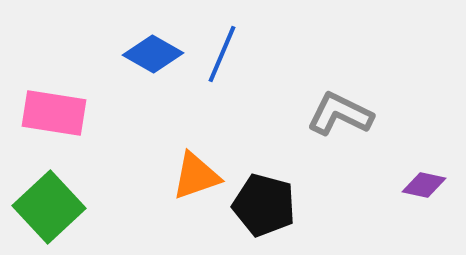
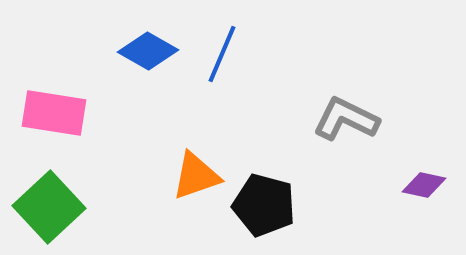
blue diamond: moved 5 px left, 3 px up
gray L-shape: moved 6 px right, 5 px down
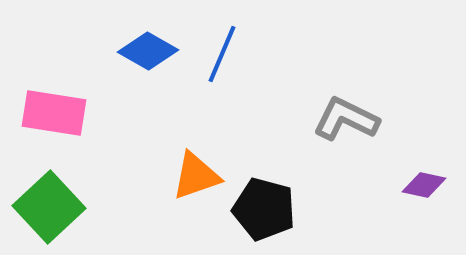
black pentagon: moved 4 px down
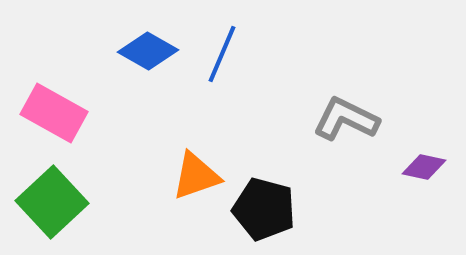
pink rectangle: rotated 20 degrees clockwise
purple diamond: moved 18 px up
green square: moved 3 px right, 5 px up
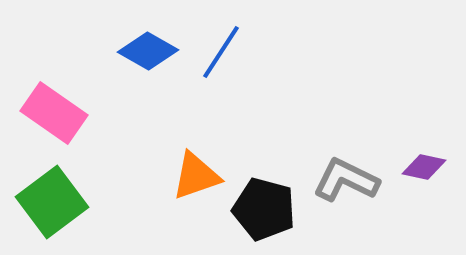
blue line: moved 1 px left, 2 px up; rotated 10 degrees clockwise
pink rectangle: rotated 6 degrees clockwise
gray L-shape: moved 61 px down
green square: rotated 6 degrees clockwise
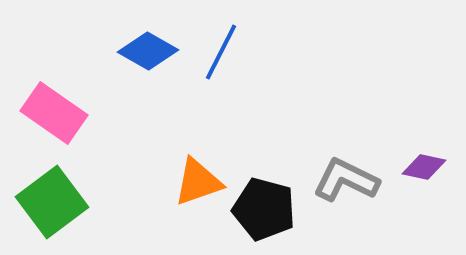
blue line: rotated 6 degrees counterclockwise
orange triangle: moved 2 px right, 6 px down
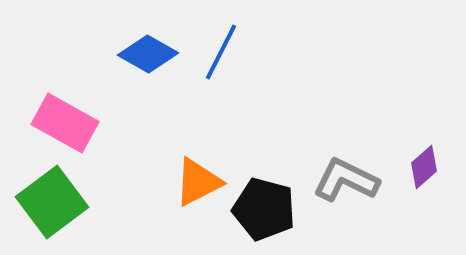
blue diamond: moved 3 px down
pink rectangle: moved 11 px right, 10 px down; rotated 6 degrees counterclockwise
purple diamond: rotated 54 degrees counterclockwise
orange triangle: rotated 8 degrees counterclockwise
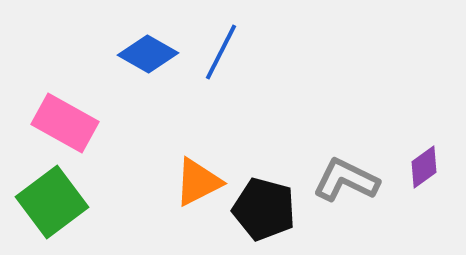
purple diamond: rotated 6 degrees clockwise
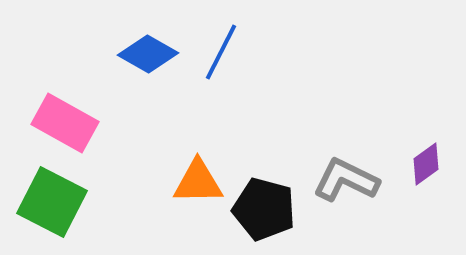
purple diamond: moved 2 px right, 3 px up
orange triangle: rotated 26 degrees clockwise
green square: rotated 26 degrees counterclockwise
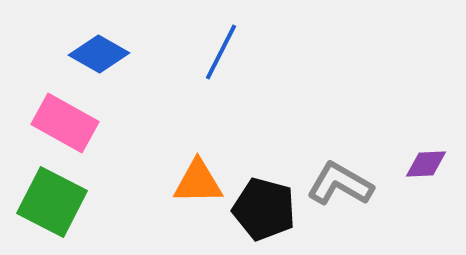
blue diamond: moved 49 px left
purple diamond: rotated 33 degrees clockwise
gray L-shape: moved 6 px left, 4 px down; rotated 4 degrees clockwise
